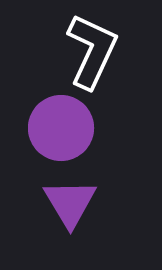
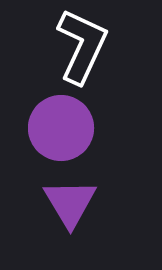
white L-shape: moved 10 px left, 5 px up
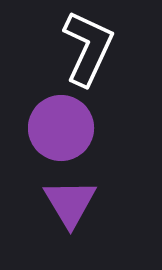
white L-shape: moved 6 px right, 2 px down
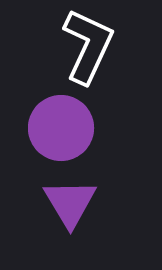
white L-shape: moved 2 px up
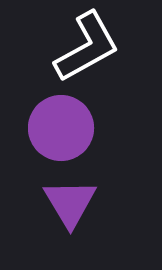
white L-shape: moved 1 px left, 1 px down; rotated 36 degrees clockwise
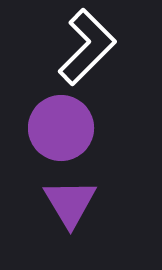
white L-shape: rotated 16 degrees counterclockwise
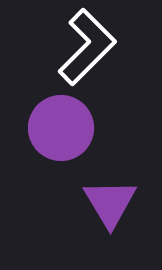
purple triangle: moved 40 px right
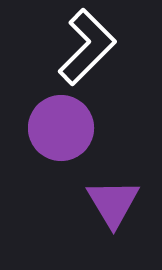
purple triangle: moved 3 px right
